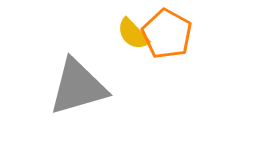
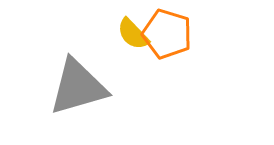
orange pentagon: rotated 12 degrees counterclockwise
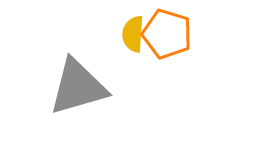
yellow semicircle: rotated 48 degrees clockwise
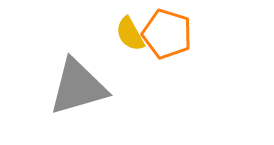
yellow semicircle: moved 3 px left; rotated 33 degrees counterclockwise
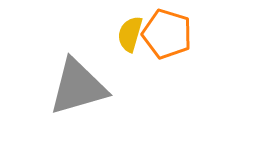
yellow semicircle: rotated 45 degrees clockwise
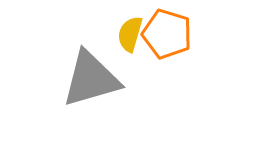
gray triangle: moved 13 px right, 8 px up
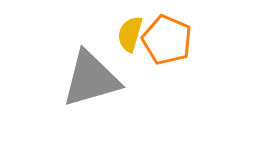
orange pentagon: moved 6 px down; rotated 6 degrees clockwise
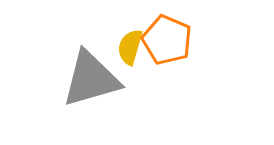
yellow semicircle: moved 13 px down
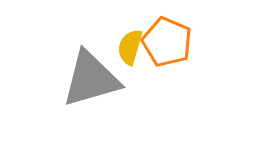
orange pentagon: moved 2 px down
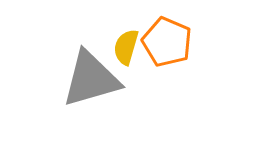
yellow semicircle: moved 4 px left
